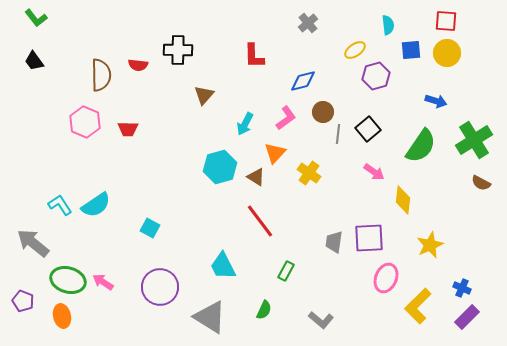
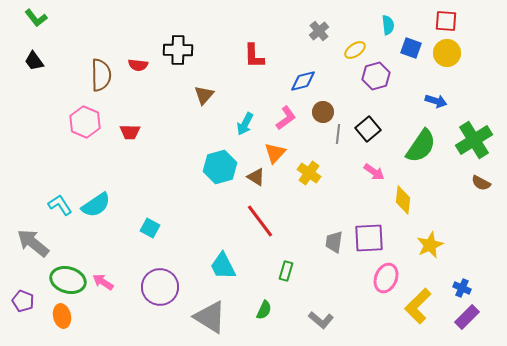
gray cross at (308, 23): moved 11 px right, 8 px down
blue square at (411, 50): moved 2 px up; rotated 25 degrees clockwise
red trapezoid at (128, 129): moved 2 px right, 3 px down
green rectangle at (286, 271): rotated 12 degrees counterclockwise
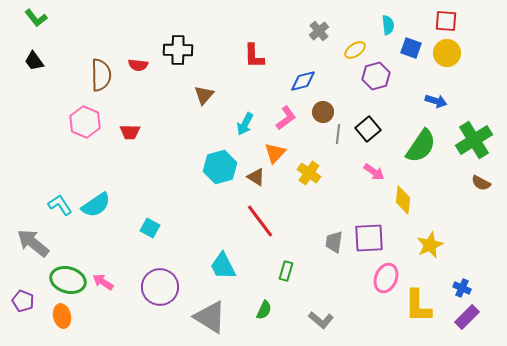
yellow L-shape at (418, 306): rotated 45 degrees counterclockwise
